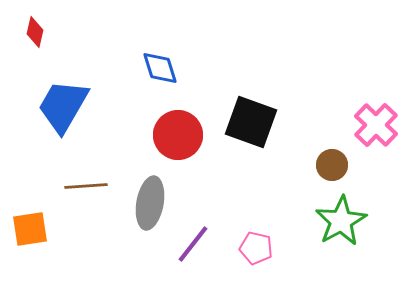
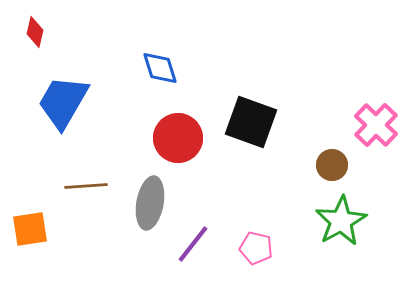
blue trapezoid: moved 4 px up
red circle: moved 3 px down
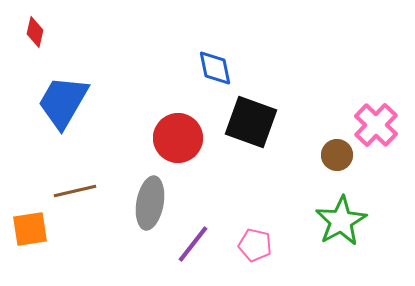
blue diamond: moved 55 px right; rotated 6 degrees clockwise
brown circle: moved 5 px right, 10 px up
brown line: moved 11 px left, 5 px down; rotated 9 degrees counterclockwise
pink pentagon: moved 1 px left, 3 px up
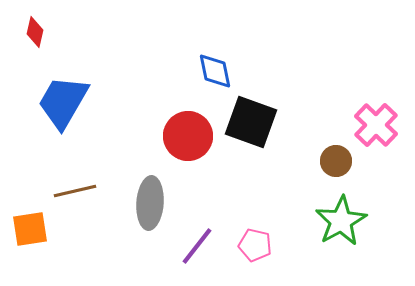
blue diamond: moved 3 px down
red circle: moved 10 px right, 2 px up
brown circle: moved 1 px left, 6 px down
gray ellipse: rotated 6 degrees counterclockwise
purple line: moved 4 px right, 2 px down
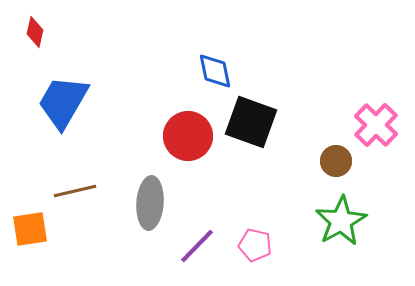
purple line: rotated 6 degrees clockwise
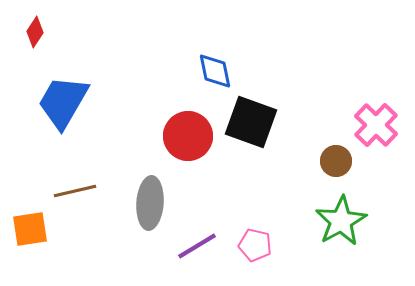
red diamond: rotated 20 degrees clockwise
purple line: rotated 15 degrees clockwise
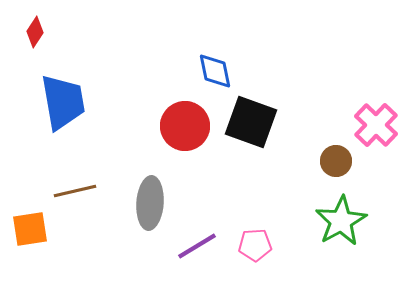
blue trapezoid: rotated 140 degrees clockwise
red circle: moved 3 px left, 10 px up
pink pentagon: rotated 16 degrees counterclockwise
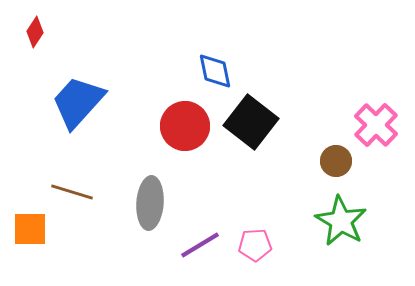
blue trapezoid: moved 15 px right; rotated 128 degrees counterclockwise
black square: rotated 18 degrees clockwise
brown line: moved 3 px left, 1 px down; rotated 30 degrees clockwise
green star: rotated 12 degrees counterclockwise
orange square: rotated 9 degrees clockwise
purple line: moved 3 px right, 1 px up
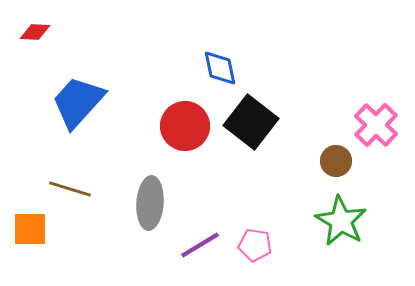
red diamond: rotated 60 degrees clockwise
blue diamond: moved 5 px right, 3 px up
brown line: moved 2 px left, 3 px up
pink pentagon: rotated 12 degrees clockwise
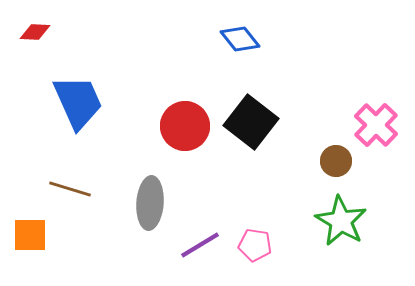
blue diamond: moved 20 px right, 29 px up; rotated 27 degrees counterclockwise
blue trapezoid: rotated 114 degrees clockwise
orange square: moved 6 px down
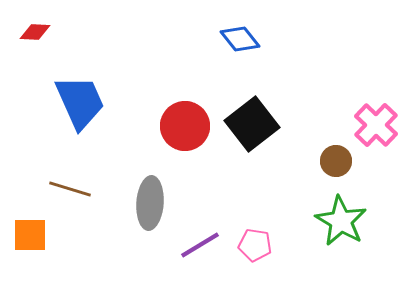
blue trapezoid: moved 2 px right
black square: moved 1 px right, 2 px down; rotated 14 degrees clockwise
